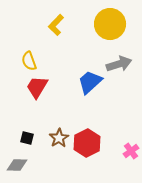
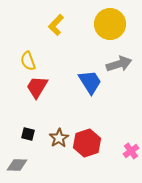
yellow semicircle: moved 1 px left
blue trapezoid: rotated 100 degrees clockwise
black square: moved 1 px right, 4 px up
red hexagon: rotated 8 degrees clockwise
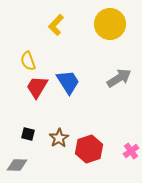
gray arrow: moved 14 px down; rotated 15 degrees counterclockwise
blue trapezoid: moved 22 px left
red hexagon: moved 2 px right, 6 px down
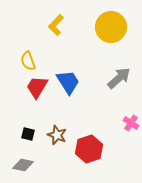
yellow circle: moved 1 px right, 3 px down
gray arrow: rotated 10 degrees counterclockwise
brown star: moved 2 px left, 3 px up; rotated 18 degrees counterclockwise
pink cross: moved 28 px up; rotated 21 degrees counterclockwise
gray diamond: moved 6 px right; rotated 10 degrees clockwise
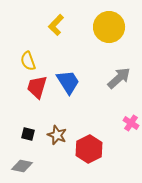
yellow circle: moved 2 px left
red trapezoid: rotated 15 degrees counterclockwise
red hexagon: rotated 8 degrees counterclockwise
gray diamond: moved 1 px left, 1 px down
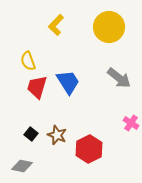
gray arrow: rotated 80 degrees clockwise
black square: moved 3 px right; rotated 24 degrees clockwise
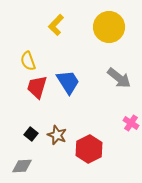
gray diamond: rotated 15 degrees counterclockwise
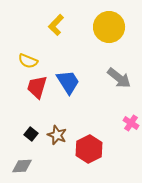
yellow semicircle: rotated 48 degrees counterclockwise
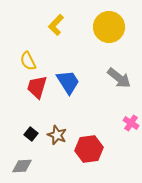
yellow semicircle: rotated 42 degrees clockwise
red hexagon: rotated 20 degrees clockwise
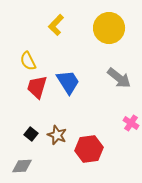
yellow circle: moved 1 px down
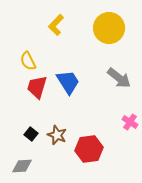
pink cross: moved 1 px left, 1 px up
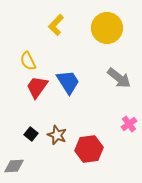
yellow circle: moved 2 px left
red trapezoid: rotated 20 degrees clockwise
pink cross: moved 1 px left, 2 px down; rotated 21 degrees clockwise
gray diamond: moved 8 px left
